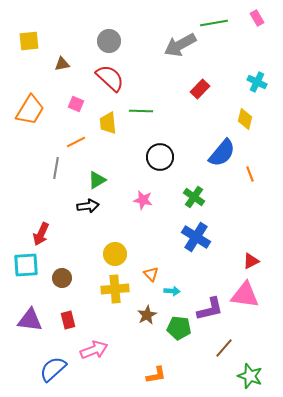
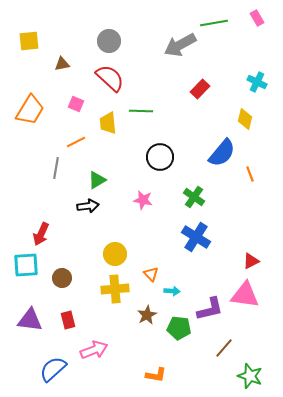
orange L-shape at (156, 375): rotated 20 degrees clockwise
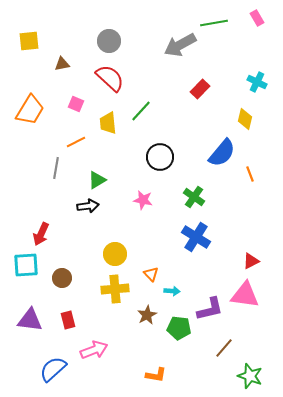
green line at (141, 111): rotated 50 degrees counterclockwise
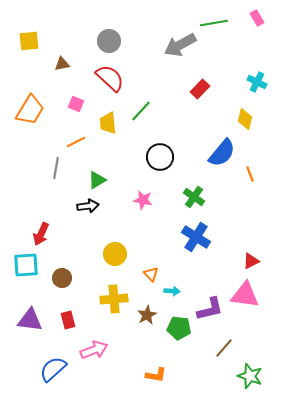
yellow cross at (115, 289): moved 1 px left, 10 px down
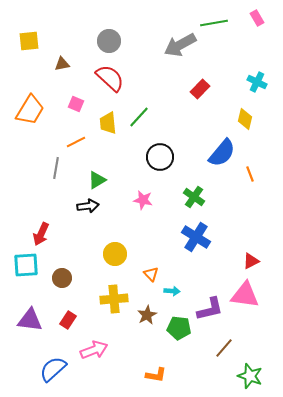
green line at (141, 111): moved 2 px left, 6 px down
red rectangle at (68, 320): rotated 48 degrees clockwise
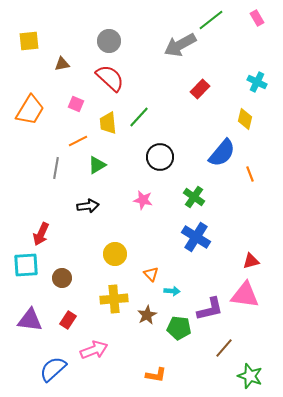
green line at (214, 23): moved 3 px left, 3 px up; rotated 28 degrees counterclockwise
orange line at (76, 142): moved 2 px right, 1 px up
green triangle at (97, 180): moved 15 px up
red triangle at (251, 261): rotated 12 degrees clockwise
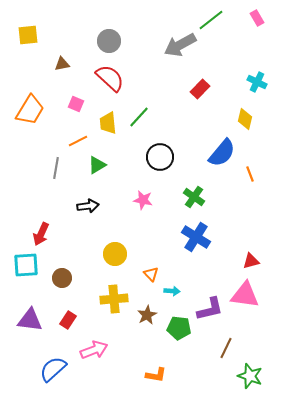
yellow square at (29, 41): moved 1 px left, 6 px up
brown line at (224, 348): moved 2 px right; rotated 15 degrees counterclockwise
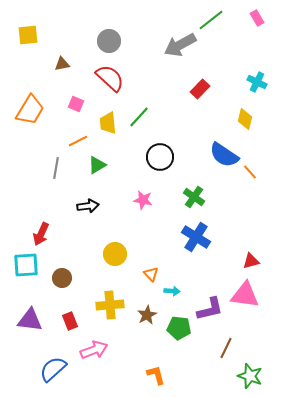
blue semicircle at (222, 153): moved 2 px right, 2 px down; rotated 84 degrees clockwise
orange line at (250, 174): moved 2 px up; rotated 21 degrees counterclockwise
yellow cross at (114, 299): moved 4 px left, 6 px down
red rectangle at (68, 320): moved 2 px right, 1 px down; rotated 54 degrees counterclockwise
orange L-shape at (156, 375): rotated 115 degrees counterclockwise
